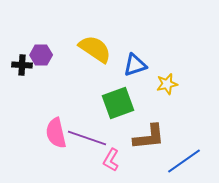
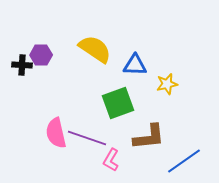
blue triangle: rotated 20 degrees clockwise
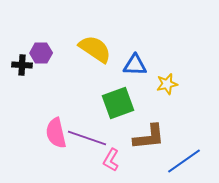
purple hexagon: moved 2 px up
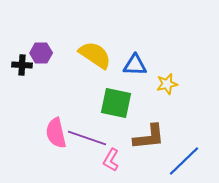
yellow semicircle: moved 6 px down
green square: moved 2 px left; rotated 32 degrees clockwise
blue line: rotated 9 degrees counterclockwise
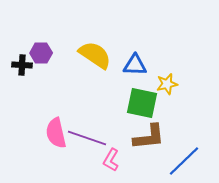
green square: moved 26 px right
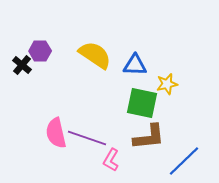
purple hexagon: moved 1 px left, 2 px up
black cross: rotated 36 degrees clockwise
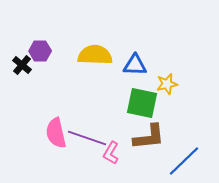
yellow semicircle: rotated 32 degrees counterclockwise
pink L-shape: moved 7 px up
